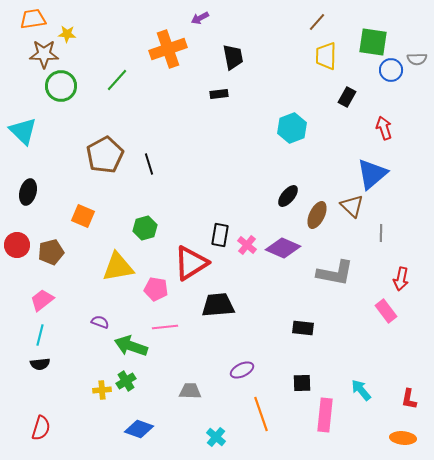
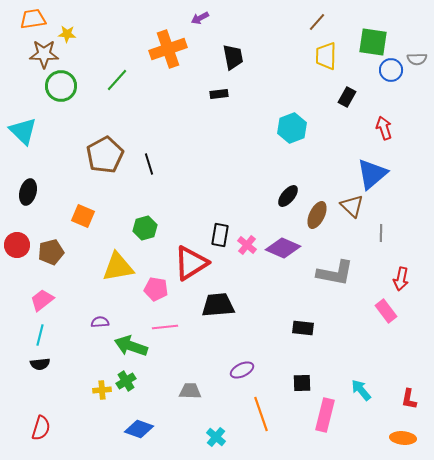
purple semicircle at (100, 322): rotated 24 degrees counterclockwise
pink rectangle at (325, 415): rotated 8 degrees clockwise
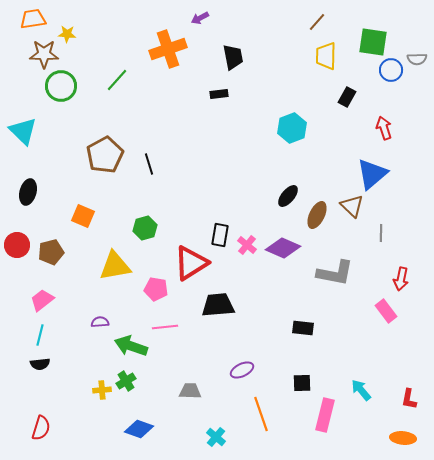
yellow triangle at (118, 267): moved 3 px left, 1 px up
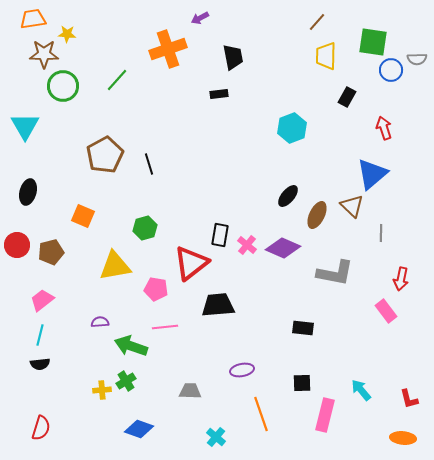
green circle at (61, 86): moved 2 px right
cyan triangle at (23, 131): moved 2 px right, 5 px up; rotated 16 degrees clockwise
red triangle at (191, 263): rotated 6 degrees counterclockwise
purple ellipse at (242, 370): rotated 15 degrees clockwise
red L-shape at (409, 399): rotated 25 degrees counterclockwise
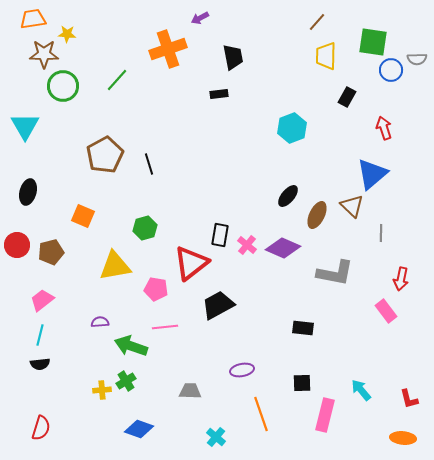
black trapezoid at (218, 305): rotated 24 degrees counterclockwise
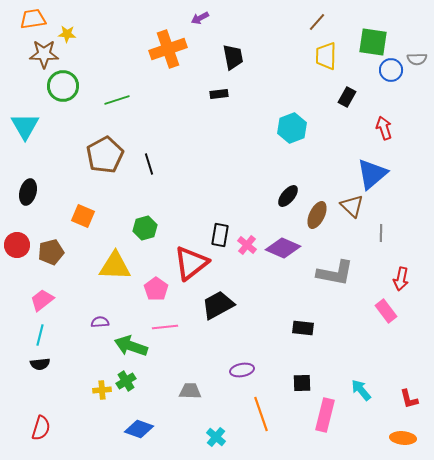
green line at (117, 80): moved 20 px down; rotated 30 degrees clockwise
yellow triangle at (115, 266): rotated 12 degrees clockwise
pink pentagon at (156, 289): rotated 25 degrees clockwise
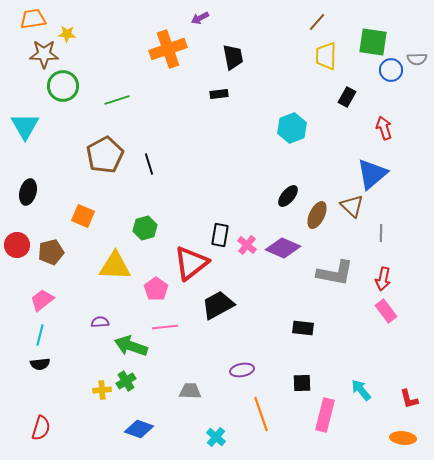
red arrow at (401, 279): moved 18 px left
